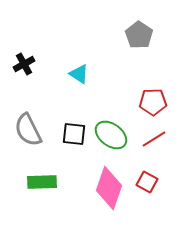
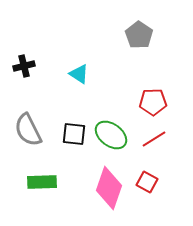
black cross: moved 2 px down; rotated 15 degrees clockwise
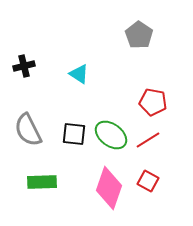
red pentagon: rotated 12 degrees clockwise
red line: moved 6 px left, 1 px down
red square: moved 1 px right, 1 px up
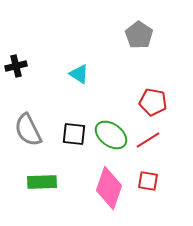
black cross: moved 8 px left
red square: rotated 20 degrees counterclockwise
